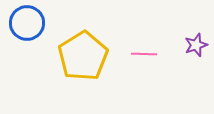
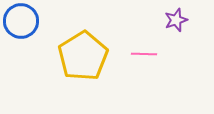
blue circle: moved 6 px left, 2 px up
purple star: moved 20 px left, 25 px up
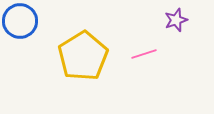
blue circle: moved 1 px left
pink line: rotated 20 degrees counterclockwise
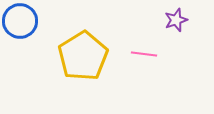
pink line: rotated 25 degrees clockwise
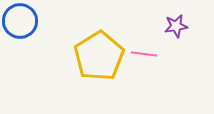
purple star: moved 6 px down; rotated 10 degrees clockwise
yellow pentagon: moved 16 px right
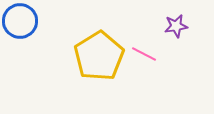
pink line: rotated 20 degrees clockwise
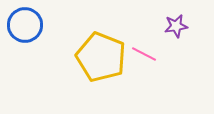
blue circle: moved 5 px right, 4 px down
yellow pentagon: moved 2 px right, 1 px down; rotated 18 degrees counterclockwise
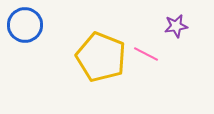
pink line: moved 2 px right
